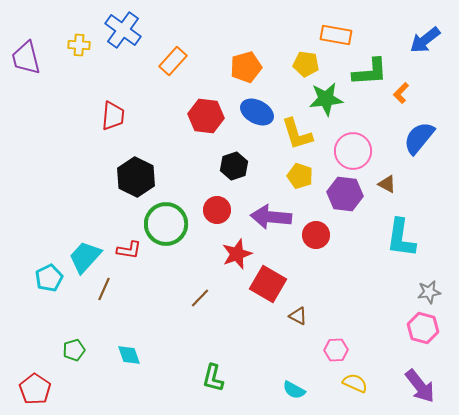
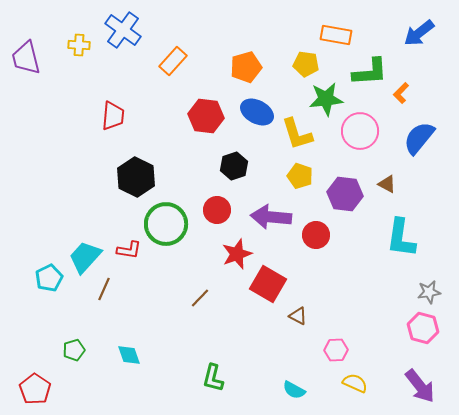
blue arrow at (425, 40): moved 6 px left, 7 px up
pink circle at (353, 151): moved 7 px right, 20 px up
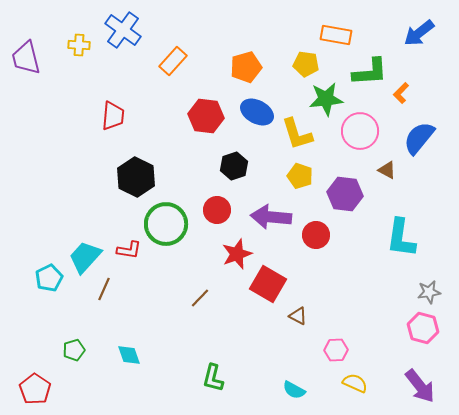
brown triangle at (387, 184): moved 14 px up
